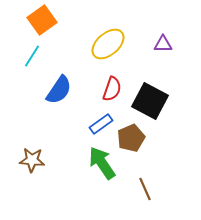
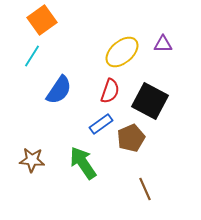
yellow ellipse: moved 14 px right, 8 px down
red semicircle: moved 2 px left, 2 px down
green arrow: moved 19 px left
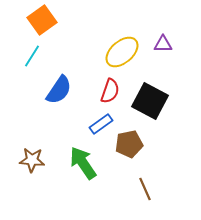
brown pentagon: moved 2 px left, 6 px down; rotated 12 degrees clockwise
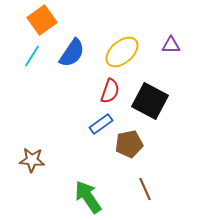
purple triangle: moved 8 px right, 1 px down
blue semicircle: moved 13 px right, 37 px up
green arrow: moved 5 px right, 34 px down
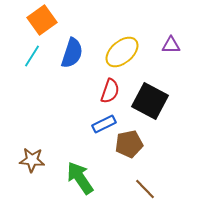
blue semicircle: rotated 16 degrees counterclockwise
blue rectangle: moved 3 px right; rotated 10 degrees clockwise
brown line: rotated 20 degrees counterclockwise
green arrow: moved 8 px left, 19 px up
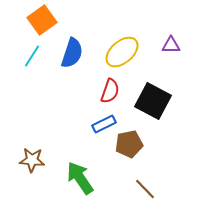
black square: moved 3 px right
